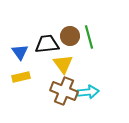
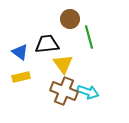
brown circle: moved 17 px up
blue triangle: rotated 18 degrees counterclockwise
cyan arrow: rotated 25 degrees clockwise
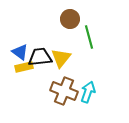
black trapezoid: moved 7 px left, 13 px down
yellow triangle: moved 2 px left, 6 px up; rotated 15 degrees clockwise
yellow rectangle: moved 3 px right, 10 px up
cyan arrow: rotated 90 degrees counterclockwise
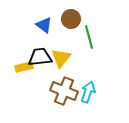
brown circle: moved 1 px right
blue triangle: moved 24 px right, 27 px up
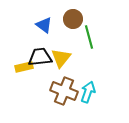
brown circle: moved 2 px right
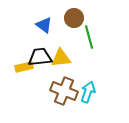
brown circle: moved 1 px right, 1 px up
yellow triangle: rotated 45 degrees clockwise
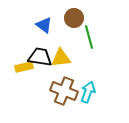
black trapezoid: rotated 15 degrees clockwise
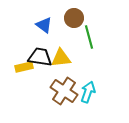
brown cross: rotated 12 degrees clockwise
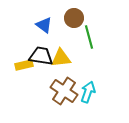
black trapezoid: moved 1 px right, 1 px up
yellow rectangle: moved 2 px up
